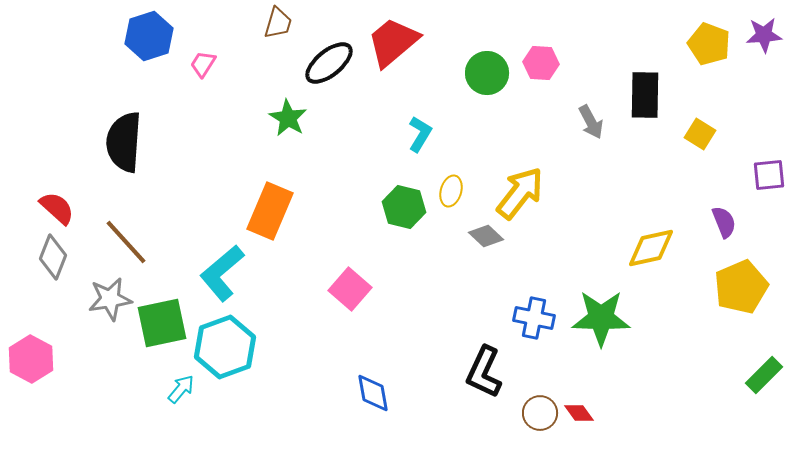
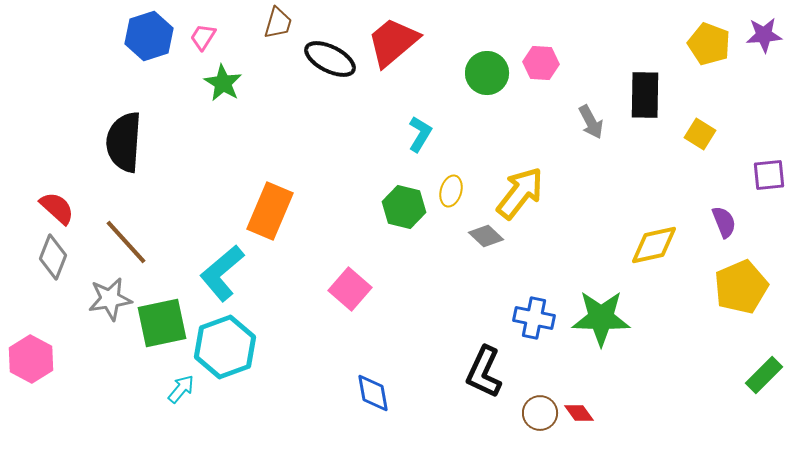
black ellipse at (329, 63): moved 1 px right, 4 px up; rotated 66 degrees clockwise
pink trapezoid at (203, 64): moved 27 px up
green star at (288, 118): moved 65 px left, 35 px up
yellow diamond at (651, 248): moved 3 px right, 3 px up
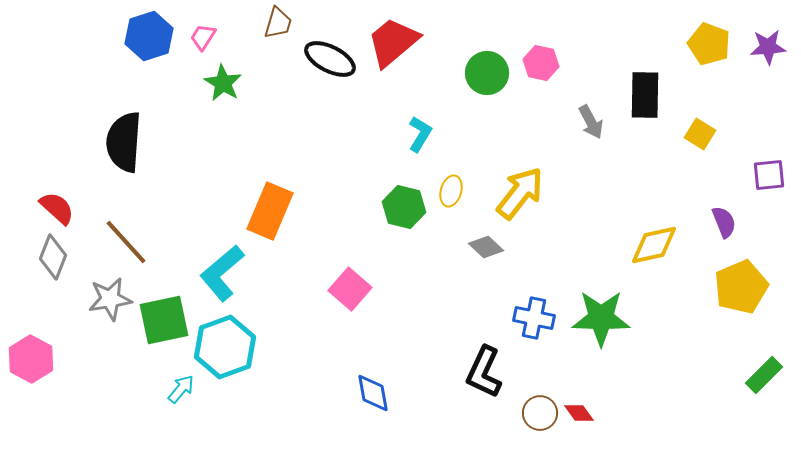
purple star at (764, 35): moved 4 px right, 12 px down
pink hexagon at (541, 63): rotated 8 degrees clockwise
gray diamond at (486, 236): moved 11 px down
green square at (162, 323): moved 2 px right, 3 px up
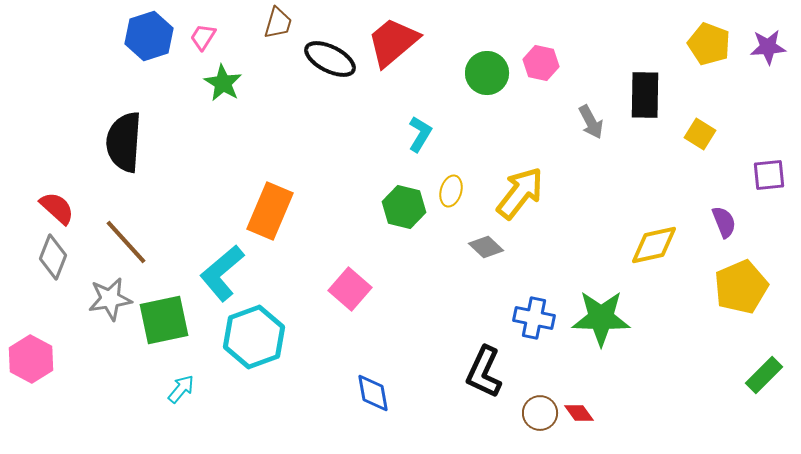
cyan hexagon at (225, 347): moved 29 px right, 10 px up
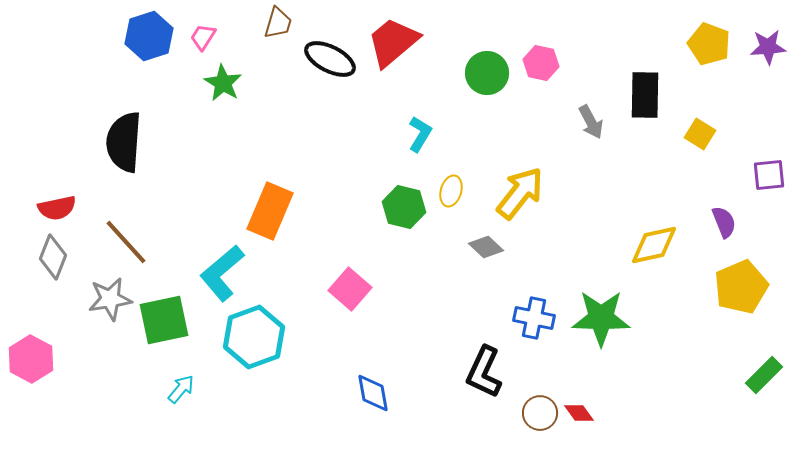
red semicircle at (57, 208): rotated 126 degrees clockwise
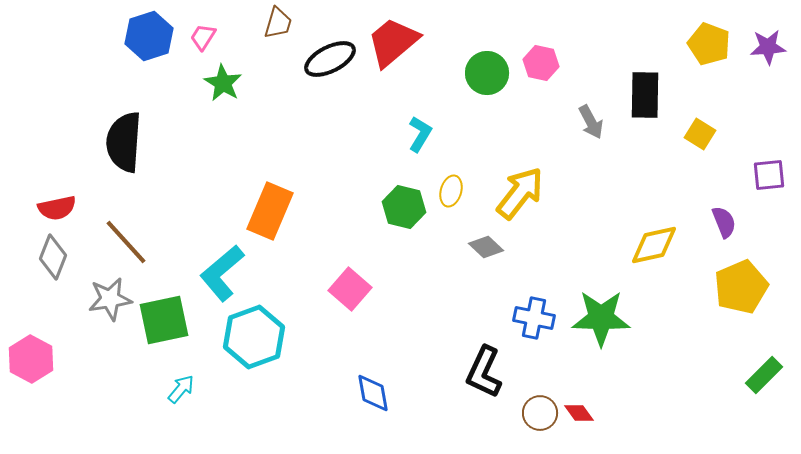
black ellipse at (330, 59): rotated 54 degrees counterclockwise
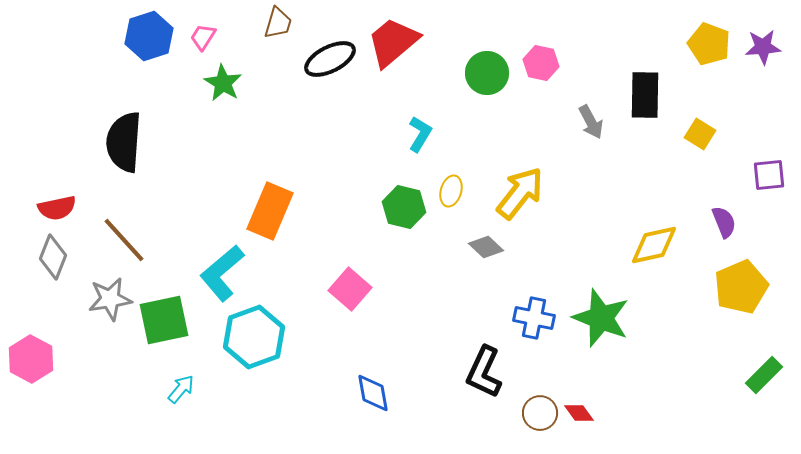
purple star at (768, 47): moved 5 px left
brown line at (126, 242): moved 2 px left, 2 px up
green star at (601, 318): rotated 20 degrees clockwise
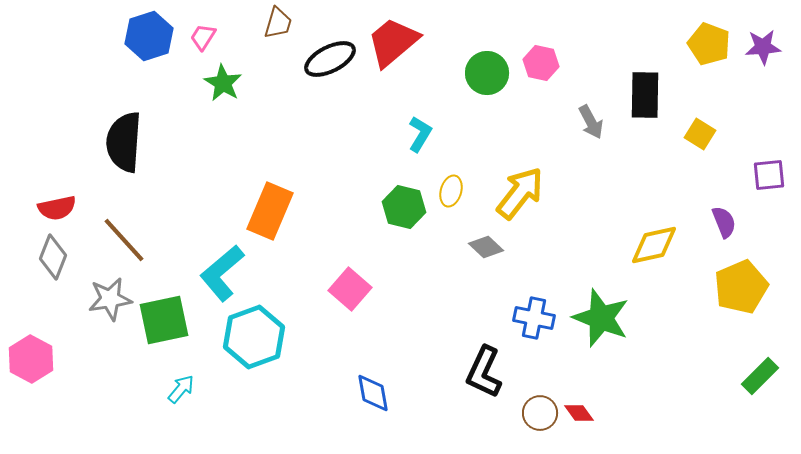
green rectangle at (764, 375): moved 4 px left, 1 px down
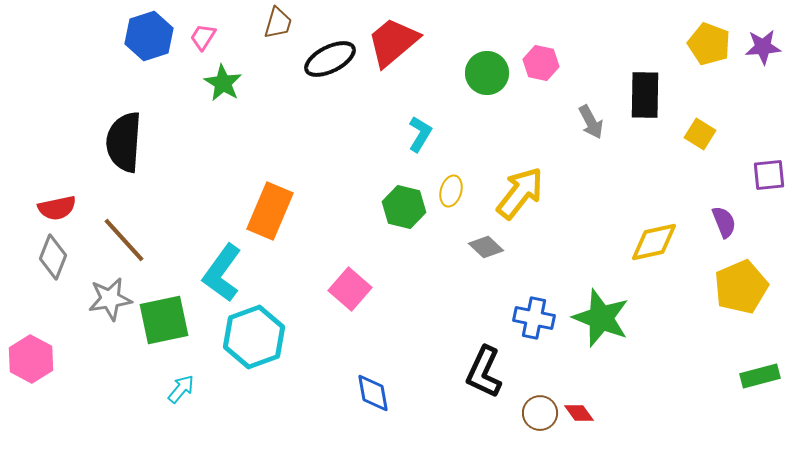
yellow diamond at (654, 245): moved 3 px up
cyan L-shape at (222, 273): rotated 14 degrees counterclockwise
green rectangle at (760, 376): rotated 30 degrees clockwise
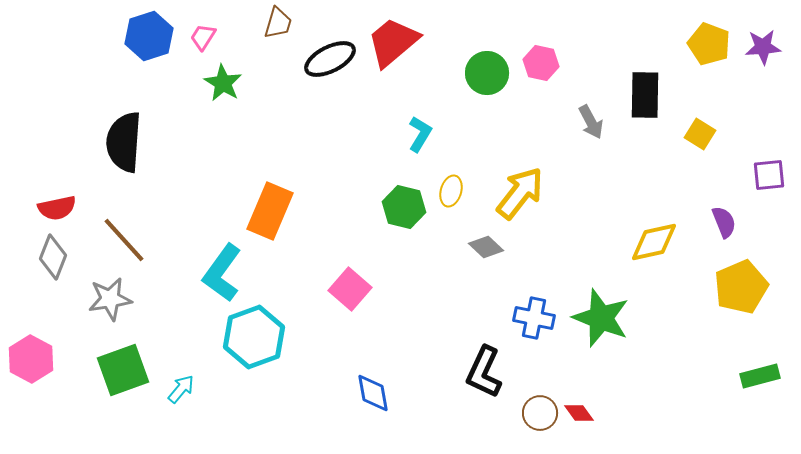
green square at (164, 320): moved 41 px left, 50 px down; rotated 8 degrees counterclockwise
